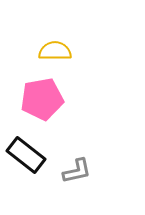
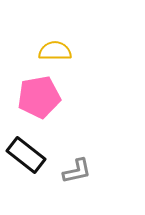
pink pentagon: moved 3 px left, 2 px up
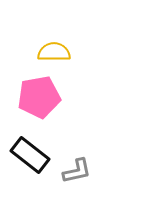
yellow semicircle: moved 1 px left, 1 px down
black rectangle: moved 4 px right
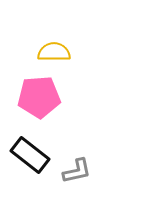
pink pentagon: rotated 6 degrees clockwise
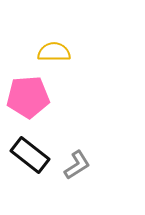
pink pentagon: moved 11 px left
gray L-shape: moved 6 px up; rotated 20 degrees counterclockwise
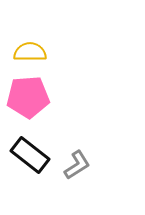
yellow semicircle: moved 24 px left
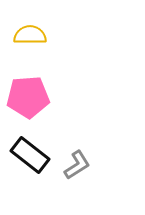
yellow semicircle: moved 17 px up
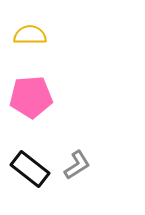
pink pentagon: moved 3 px right
black rectangle: moved 14 px down
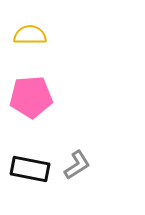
black rectangle: rotated 27 degrees counterclockwise
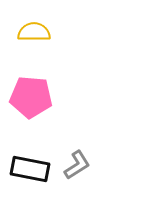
yellow semicircle: moved 4 px right, 3 px up
pink pentagon: rotated 9 degrees clockwise
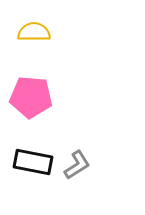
black rectangle: moved 3 px right, 7 px up
